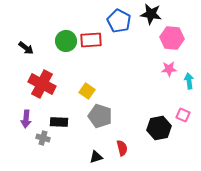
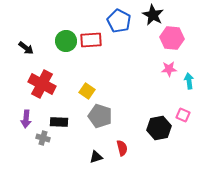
black star: moved 2 px right, 1 px down; rotated 20 degrees clockwise
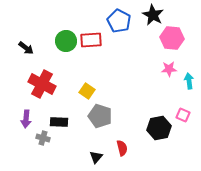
black triangle: rotated 32 degrees counterclockwise
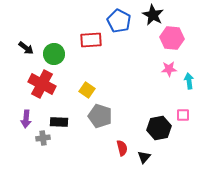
green circle: moved 12 px left, 13 px down
yellow square: moved 1 px up
pink square: rotated 24 degrees counterclockwise
gray cross: rotated 24 degrees counterclockwise
black triangle: moved 48 px right
